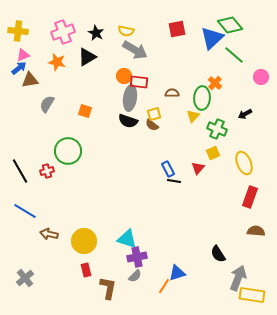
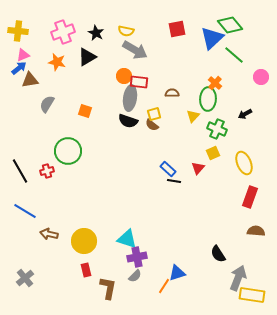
green ellipse at (202, 98): moved 6 px right, 1 px down
blue rectangle at (168, 169): rotated 21 degrees counterclockwise
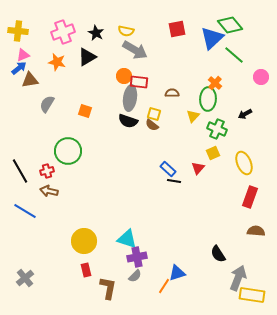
yellow square at (154, 114): rotated 32 degrees clockwise
brown arrow at (49, 234): moved 43 px up
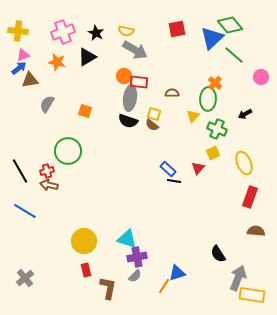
brown arrow at (49, 191): moved 6 px up
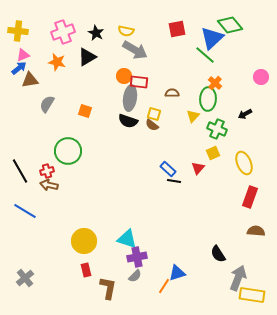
green line at (234, 55): moved 29 px left
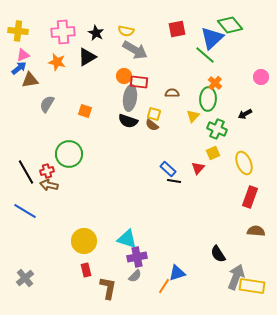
pink cross at (63, 32): rotated 15 degrees clockwise
green circle at (68, 151): moved 1 px right, 3 px down
black line at (20, 171): moved 6 px right, 1 px down
gray arrow at (238, 278): moved 2 px left, 1 px up
yellow rectangle at (252, 295): moved 9 px up
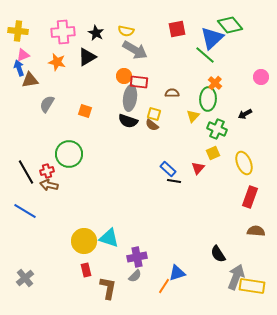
blue arrow at (19, 68): rotated 70 degrees counterclockwise
cyan triangle at (127, 239): moved 18 px left, 1 px up
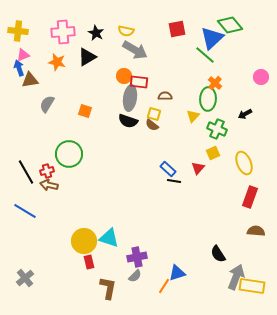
brown semicircle at (172, 93): moved 7 px left, 3 px down
red rectangle at (86, 270): moved 3 px right, 8 px up
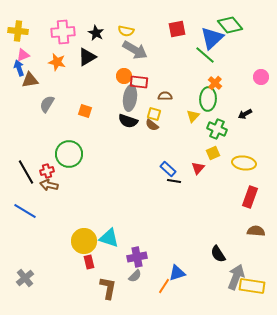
yellow ellipse at (244, 163): rotated 60 degrees counterclockwise
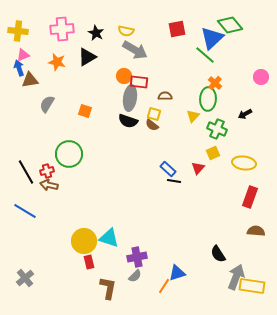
pink cross at (63, 32): moved 1 px left, 3 px up
